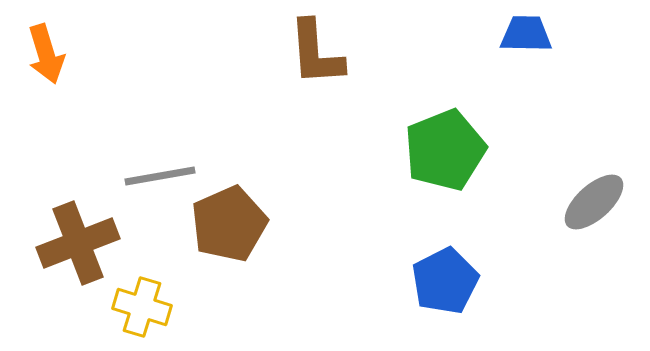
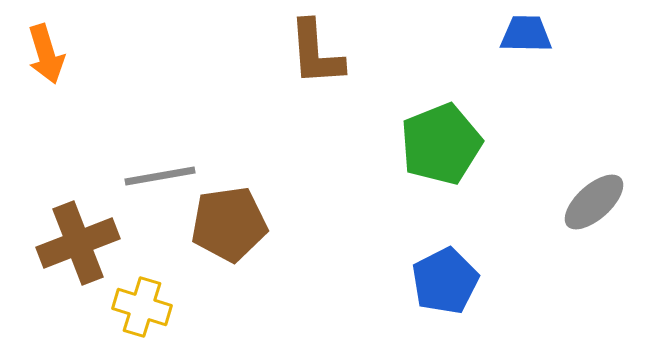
green pentagon: moved 4 px left, 6 px up
brown pentagon: rotated 16 degrees clockwise
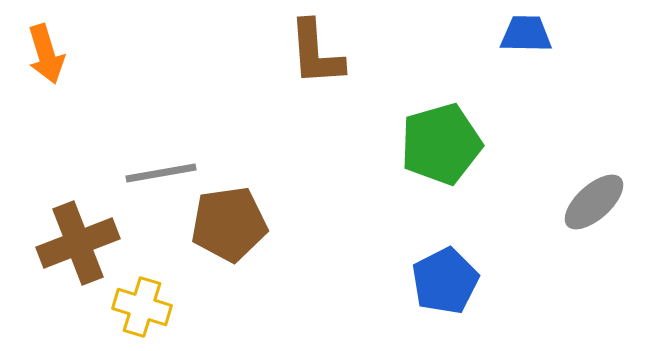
green pentagon: rotated 6 degrees clockwise
gray line: moved 1 px right, 3 px up
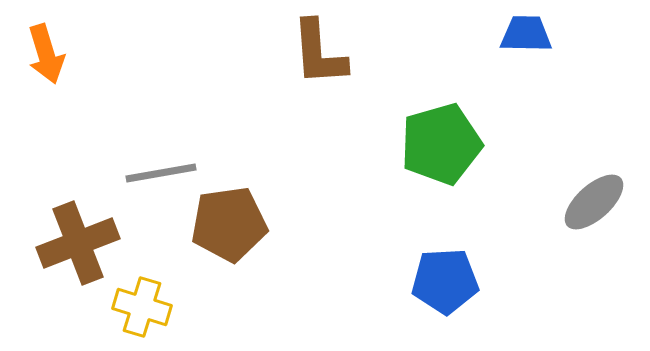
brown L-shape: moved 3 px right
blue pentagon: rotated 24 degrees clockwise
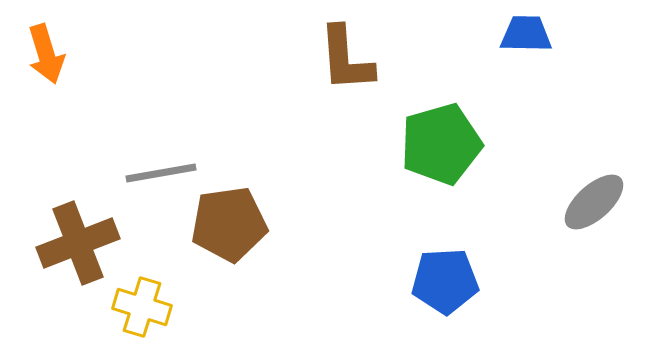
brown L-shape: moved 27 px right, 6 px down
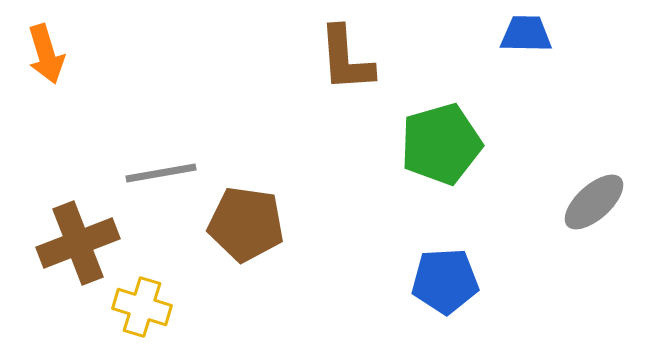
brown pentagon: moved 17 px right; rotated 16 degrees clockwise
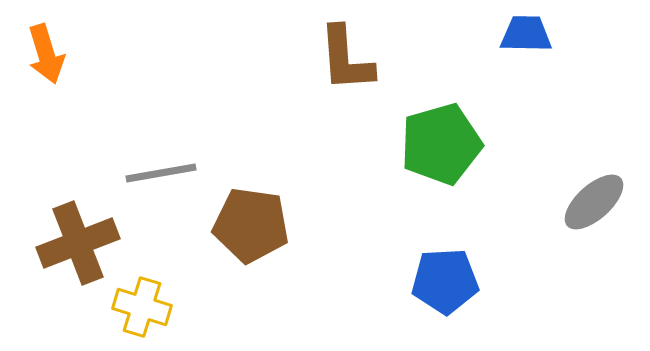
brown pentagon: moved 5 px right, 1 px down
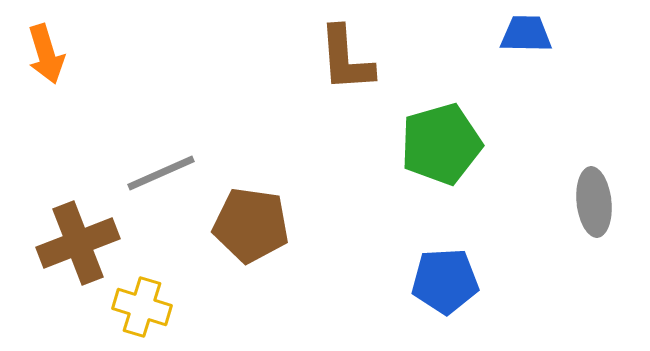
gray line: rotated 14 degrees counterclockwise
gray ellipse: rotated 54 degrees counterclockwise
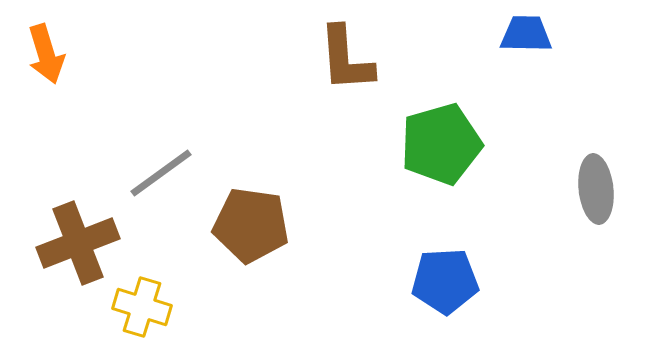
gray line: rotated 12 degrees counterclockwise
gray ellipse: moved 2 px right, 13 px up
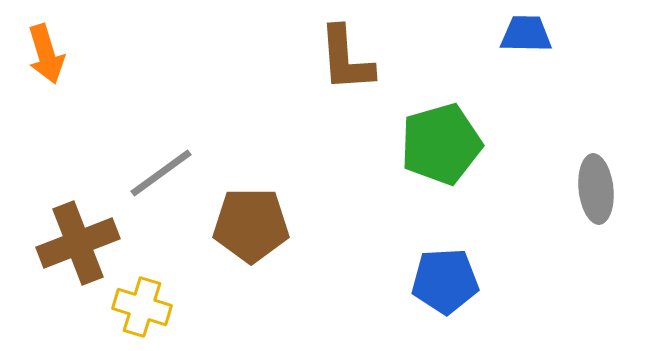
brown pentagon: rotated 8 degrees counterclockwise
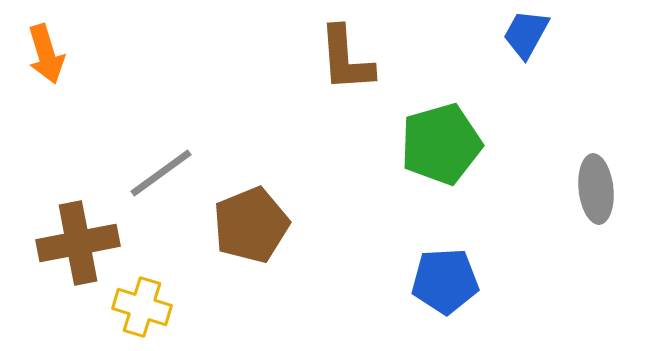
blue trapezoid: rotated 62 degrees counterclockwise
brown pentagon: rotated 22 degrees counterclockwise
brown cross: rotated 10 degrees clockwise
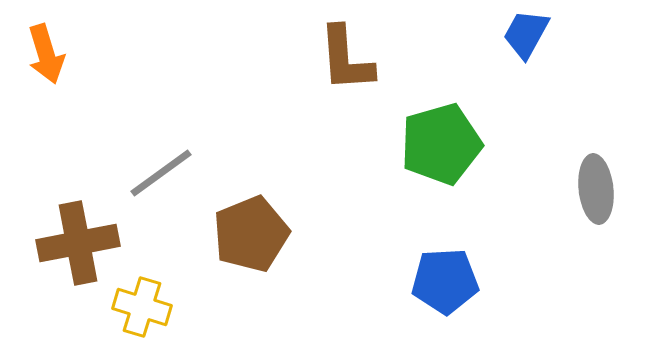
brown pentagon: moved 9 px down
